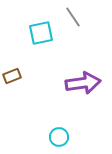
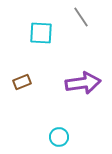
gray line: moved 8 px right
cyan square: rotated 15 degrees clockwise
brown rectangle: moved 10 px right, 6 px down
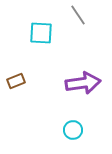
gray line: moved 3 px left, 2 px up
brown rectangle: moved 6 px left, 1 px up
cyan circle: moved 14 px right, 7 px up
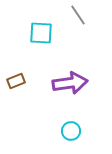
purple arrow: moved 13 px left
cyan circle: moved 2 px left, 1 px down
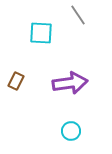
brown rectangle: rotated 42 degrees counterclockwise
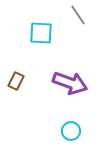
purple arrow: rotated 28 degrees clockwise
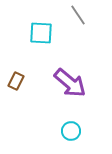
purple arrow: rotated 20 degrees clockwise
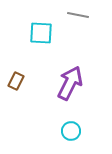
gray line: rotated 45 degrees counterclockwise
purple arrow: rotated 104 degrees counterclockwise
